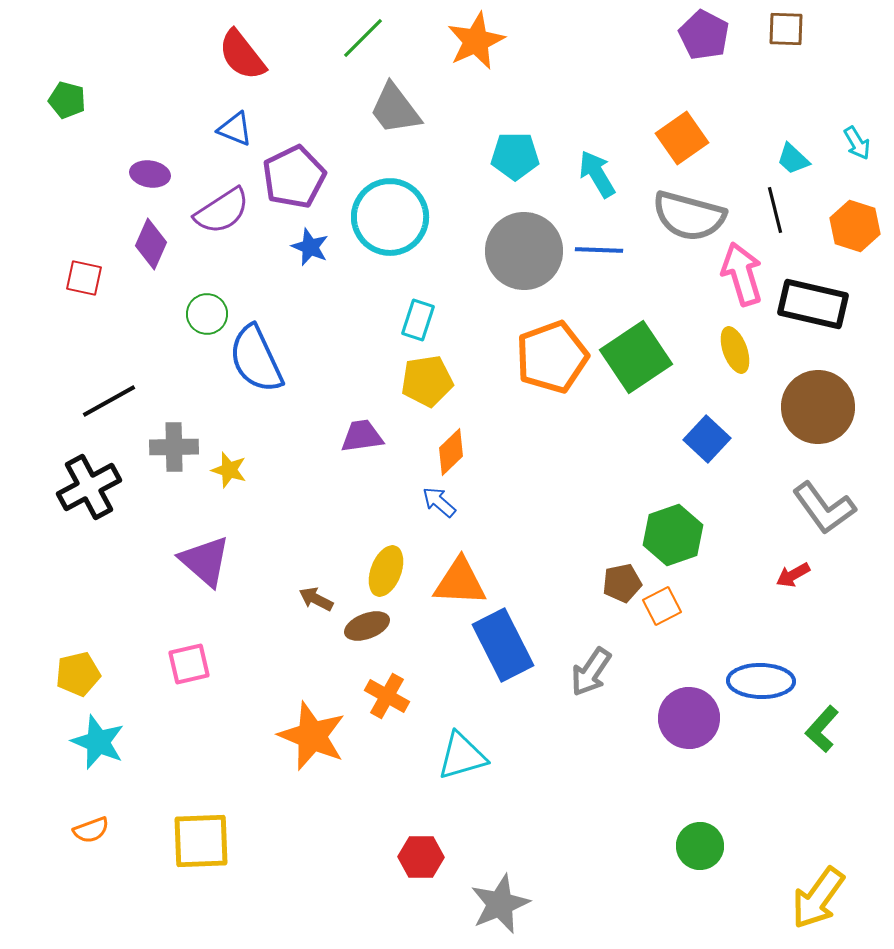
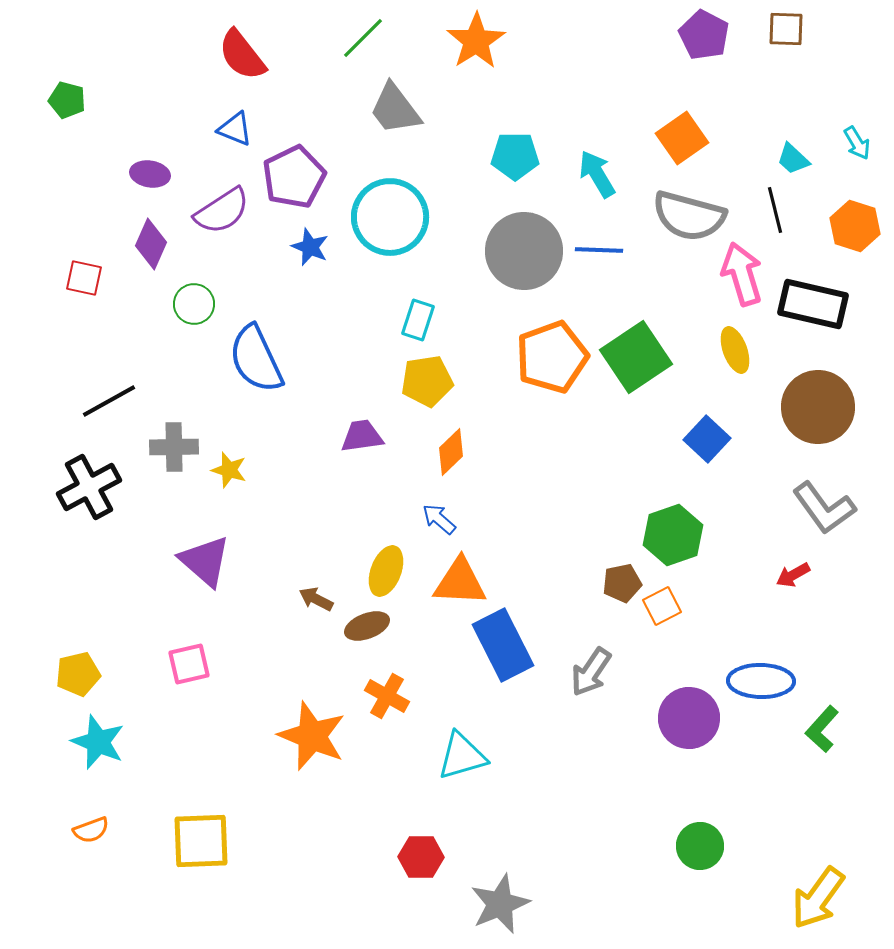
orange star at (476, 41): rotated 8 degrees counterclockwise
green circle at (207, 314): moved 13 px left, 10 px up
blue arrow at (439, 502): moved 17 px down
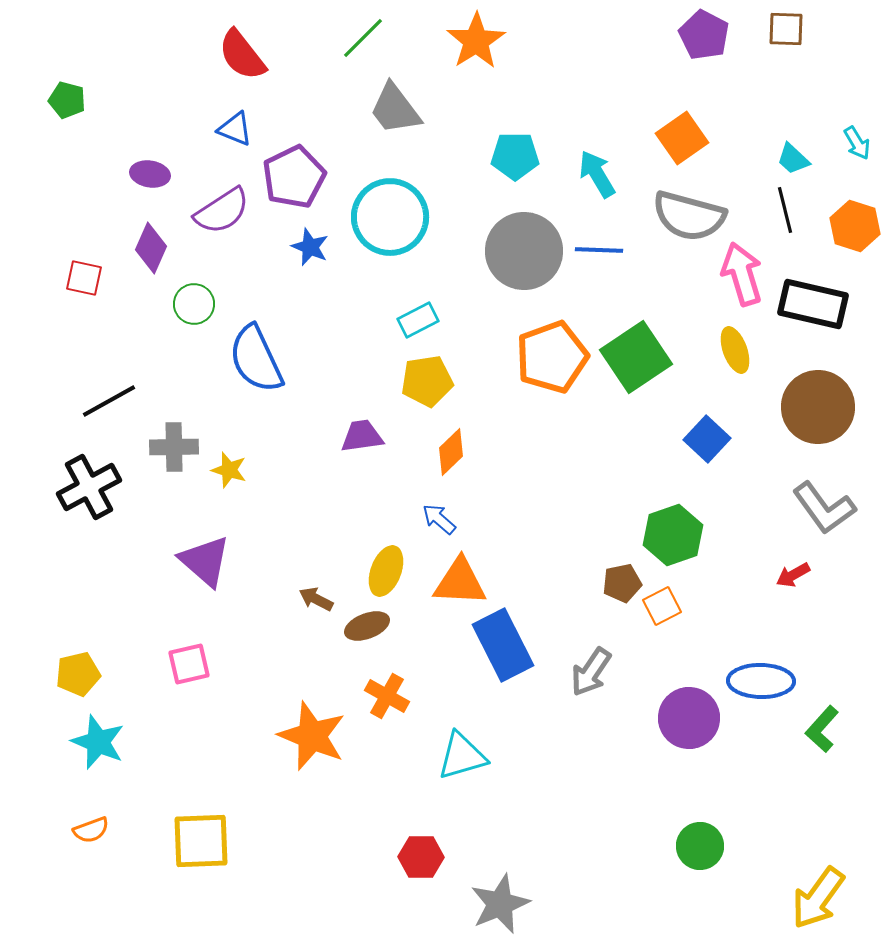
black line at (775, 210): moved 10 px right
purple diamond at (151, 244): moved 4 px down
cyan rectangle at (418, 320): rotated 45 degrees clockwise
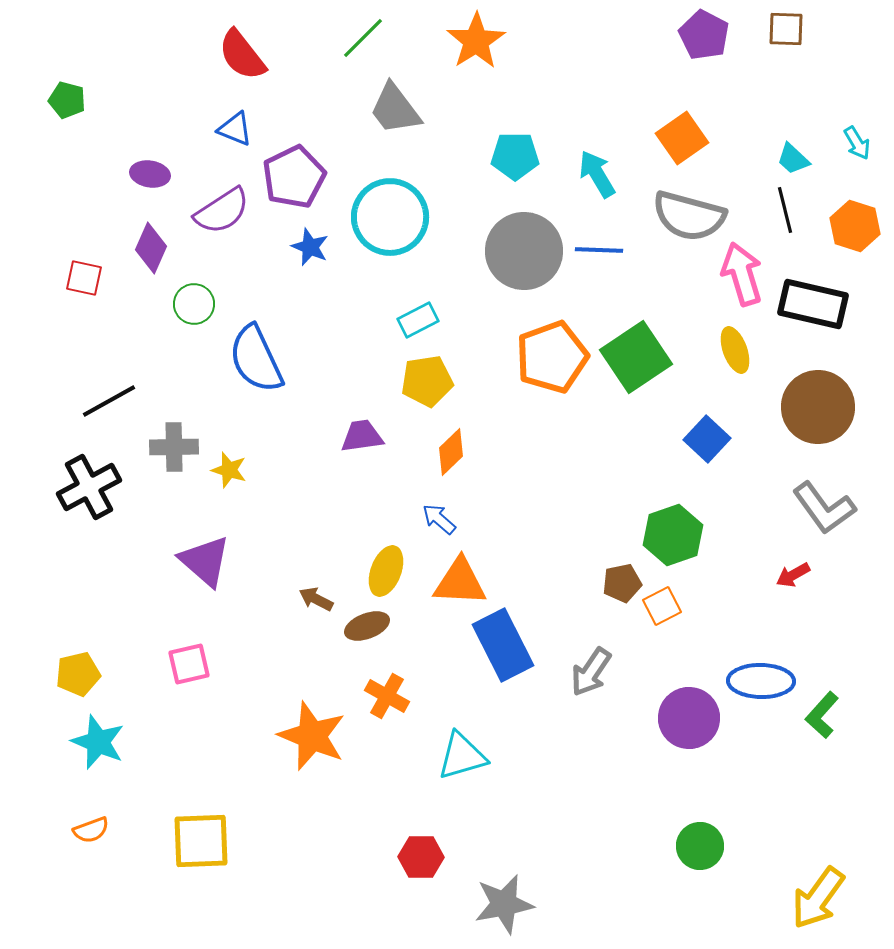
green L-shape at (822, 729): moved 14 px up
gray star at (500, 904): moved 4 px right; rotated 12 degrees clockwise
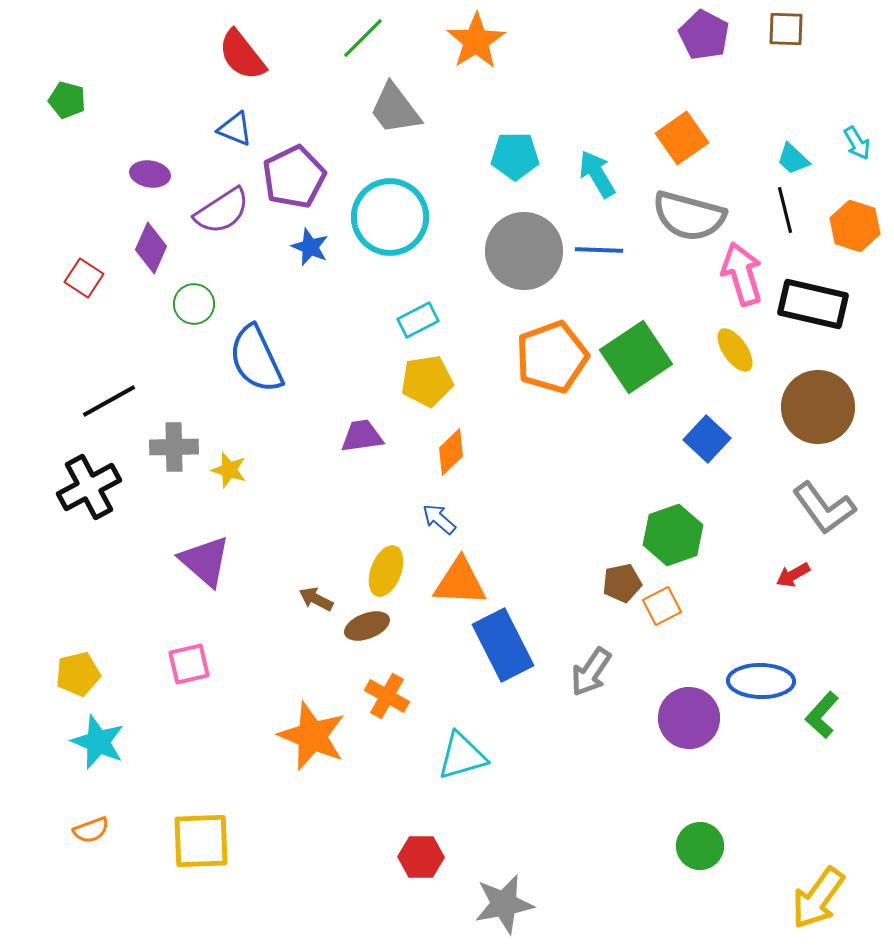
red square at (84, 278): rotated 21 degrees clockwise
yellow ellipse at (735, 350): rotated 15 degrees counterclockwise
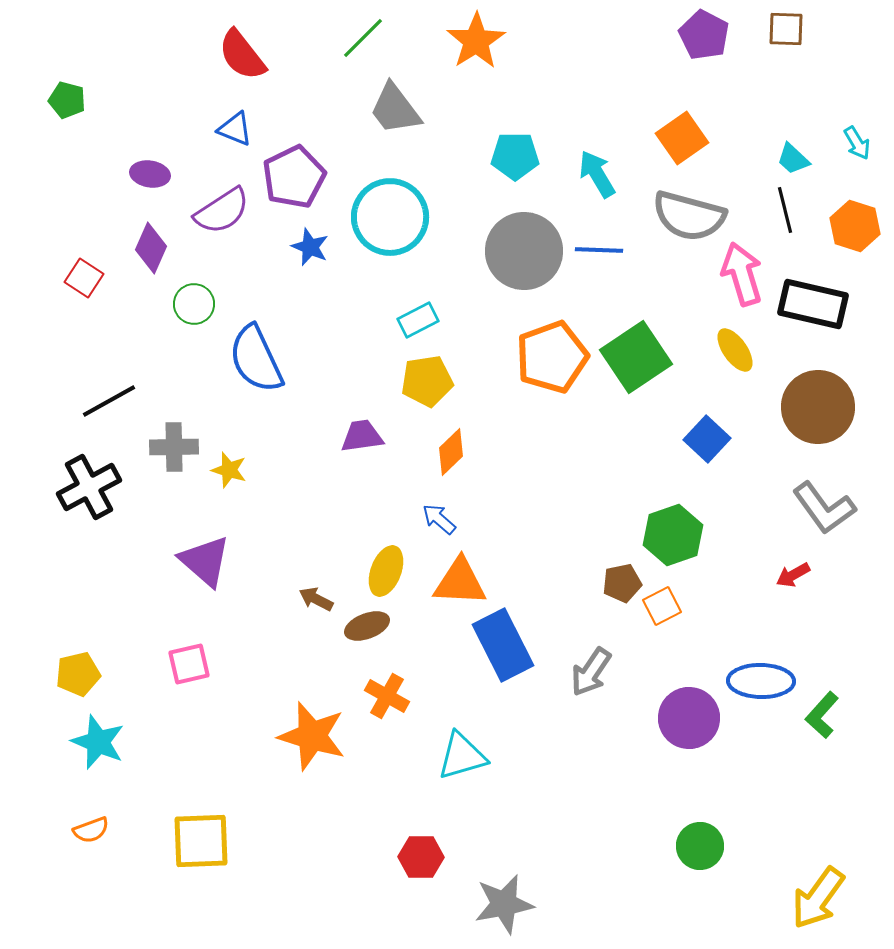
orange star at (312, 736): rotated 6 degrees counterclockwise
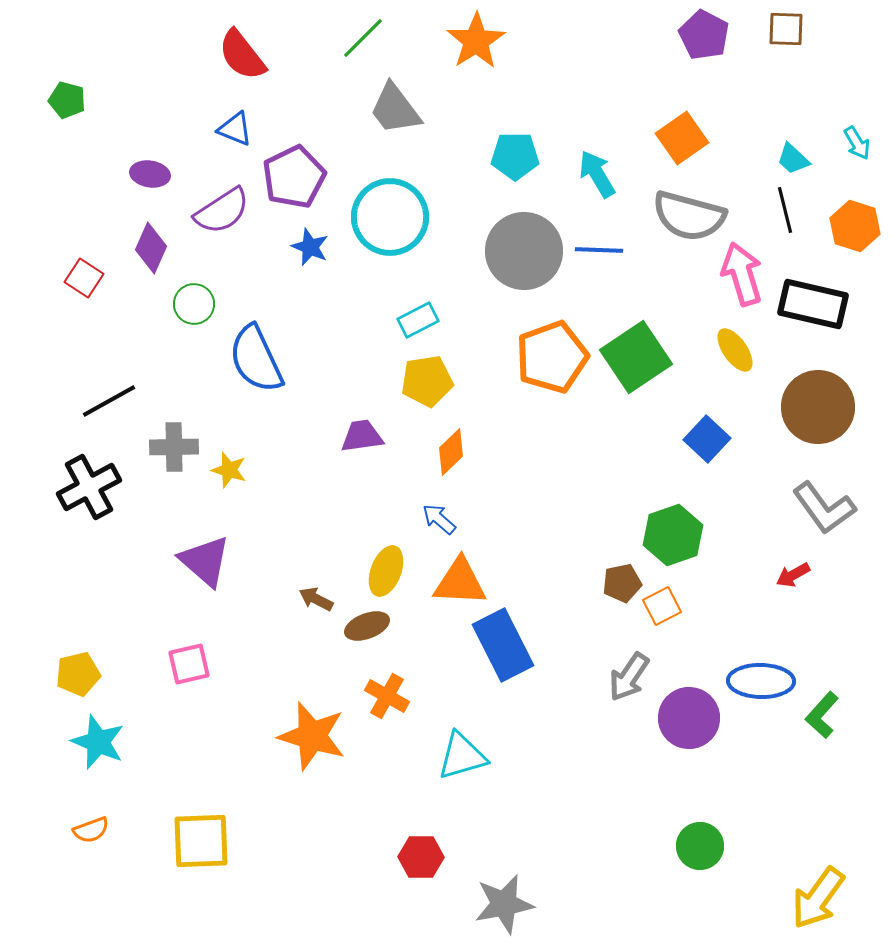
gray arrow at (591, 672): moved 38 px right, 5 px down
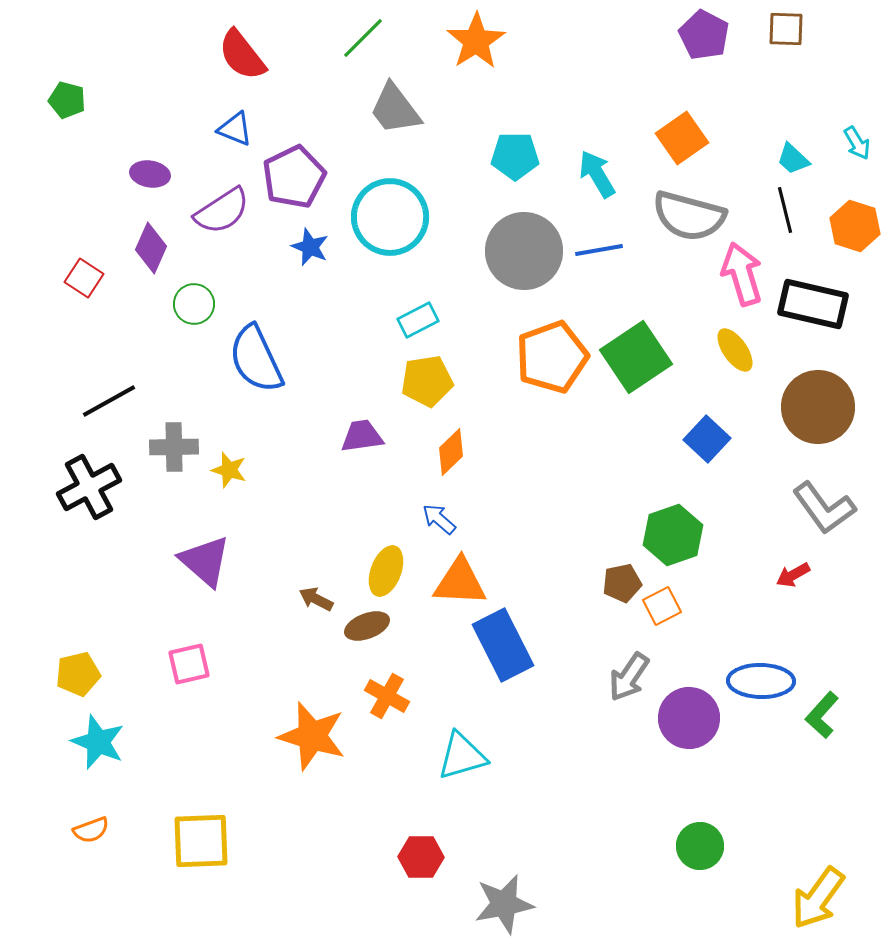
blue line at (599, 250): rotated 12 degrees counterclockwise
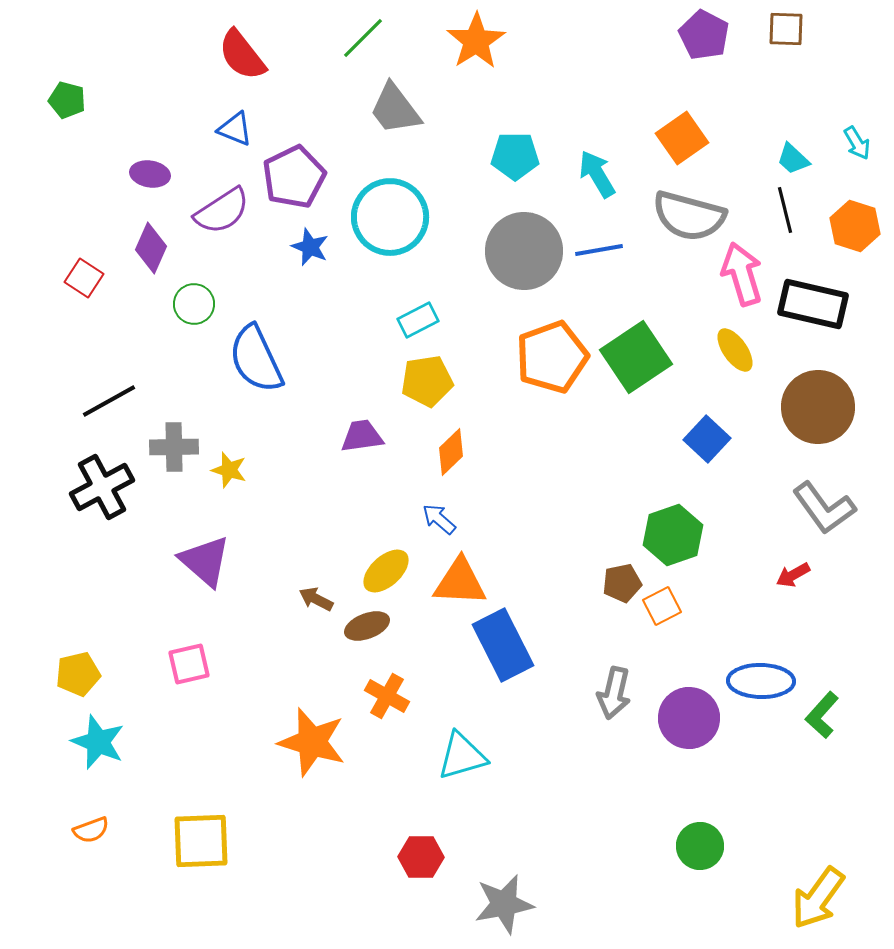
black cross at (89, 487): moved 13 px right
yellow ellipse at (386, 571): rotated 27 degrees clockwise
gray arrow at (629, 677): moved 15 px left, 16 px down; rotated 21 degrees counterclockwise
orange star at (312, 736): moved 6 px down
